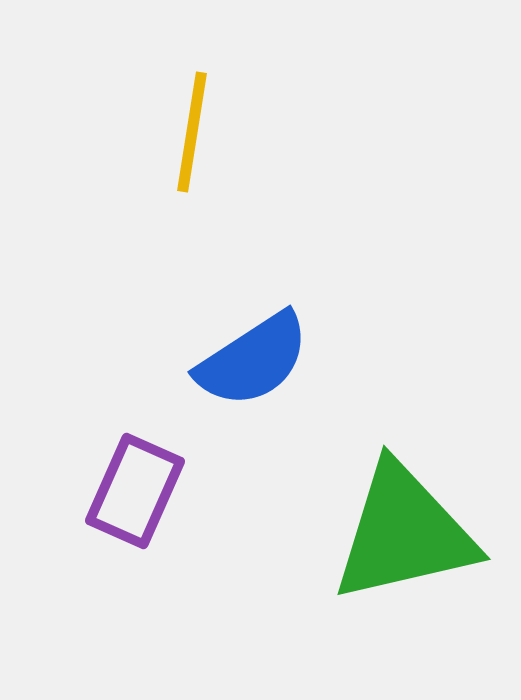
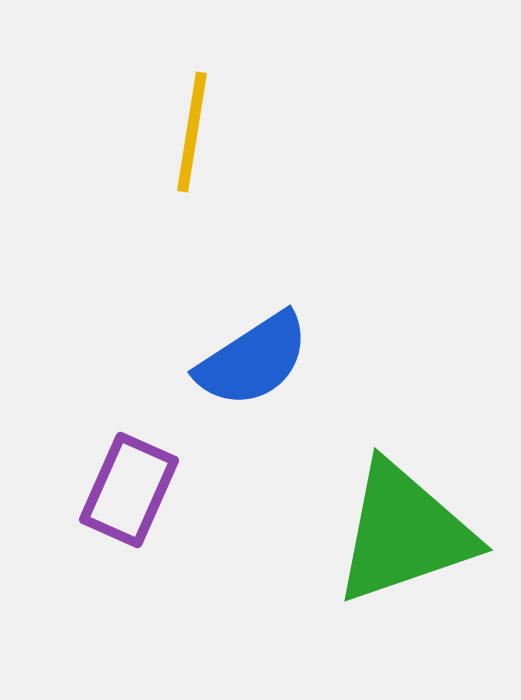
purple rectangle: moved 6 px left, 1 px up
green triangle: rotated 6 degrees counterclockwise
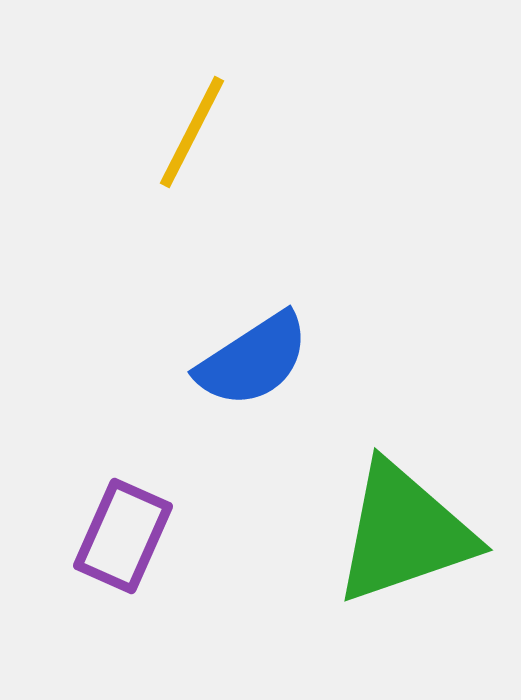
yellow line: rotated 18 degrees clockwise
purple rectangle: moved 6 px left, 46 px down
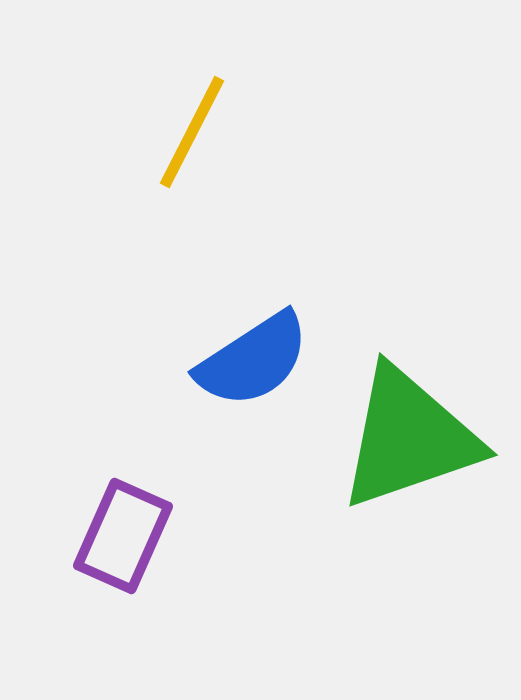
green triangle: moved 5 px right, 95 px up
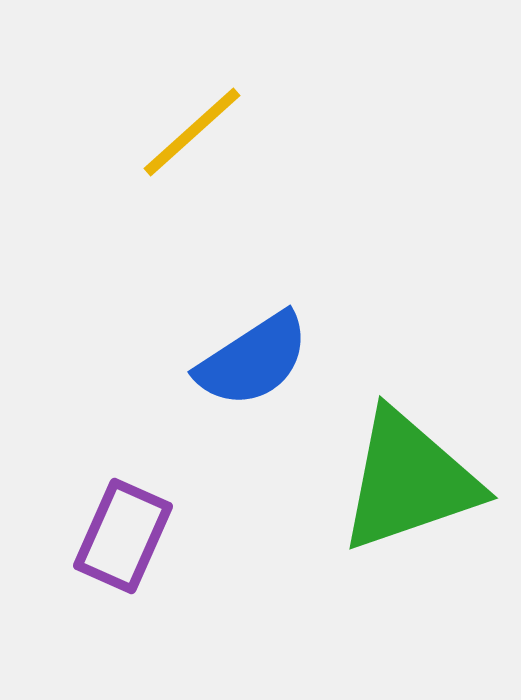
yellow line: rotated 21 degrees clockwise
green triangle: moved 43 px down
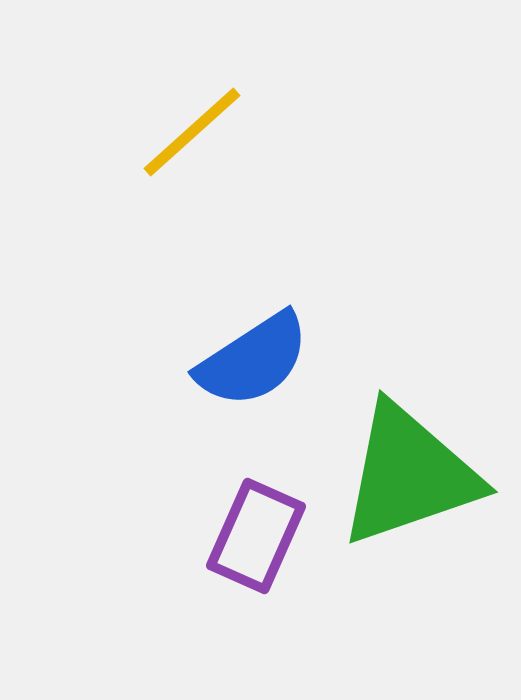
green triangle: moved 6 px up
purple rectangle: moved 133 px right
